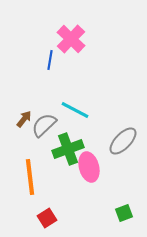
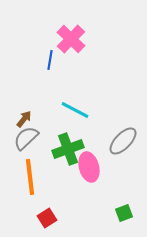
gray semicircle: moved 18 px left, 13 px down
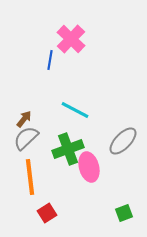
red square: moved 5 px up
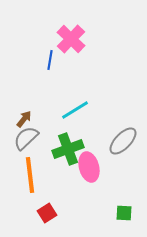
cyan line: rotated 60 degrees counterclockwise
orange line: moved 2 px up
green square: rotated 24 degrees clockwise
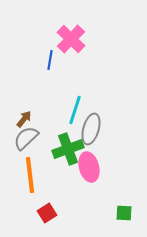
cyan line: rotated 40 degrees counterclockwise
gray ellipse: moved 32 px left, 12 px up; rotated 28 degrees counterclockwise
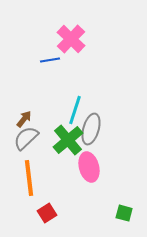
blue line: rotated 72 degrees clockwise
green cross: moved 9 px up; rotated 20 degrees counterclockwise
orange line: moved 1 px left, 3 px down
green square: rotated 12 degrees clockwise
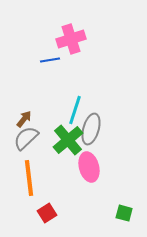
pink cross: rotated 28 degrees clockwise
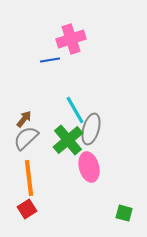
cyan line: rotated 48 degrees counterclockwise
red square: moved 20 px left, 4 px up
